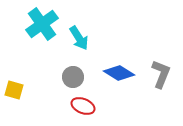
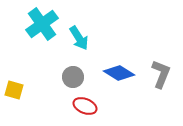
red ellipse: moved 2 px right
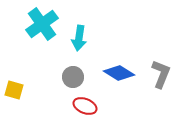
cyan arrow: rotated 40 degrees clockwise
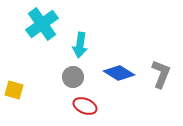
cyan arrow: moved 1 px right, 7 px down
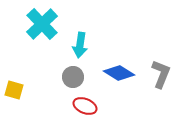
cyan cross: rotated 8 degrees counterclockwise
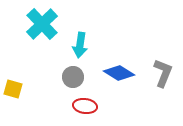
gray L-shape: moved 2 px right, 1 px up
yellow square: moved 1 px left, 1 px up
red ellipse: rotated 15 degrees counterclockwise
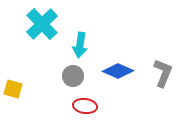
blue diamond: moved 1 px left, 2 px up; rotated 8 degrees counterclockwise
gray circle: moved 1 px up
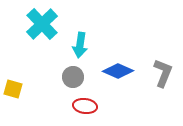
gray circle: moved 1 px down
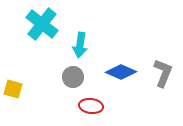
cyan cross: rotated 8 degrees counterclockwise
blue diamond: moved 3 px right, 1 px down
red ellipse: moved 6 px right
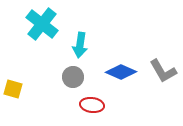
gray L-shape: moved 2 px up; rotated 128 degrees clockwise
red ellipse: moved 1 px right, 1 px up
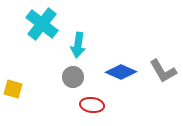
cyan arrow: moved 2 px left
